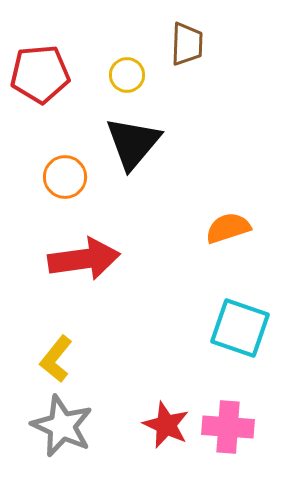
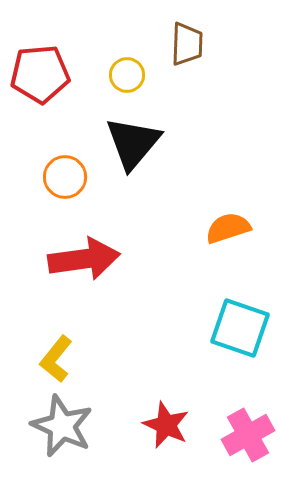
pink cross: moved 20 px right, 8 px down; rotated 33 degrees counterclockwise
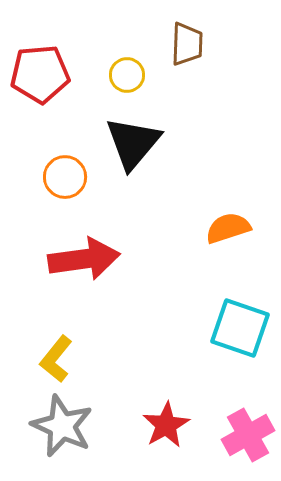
red star: rotated 18 degrees clockwise
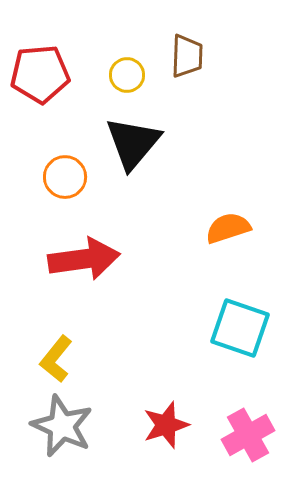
brown trapezoid: moved 12 px down
red star: rotated 12 degrees clockwise
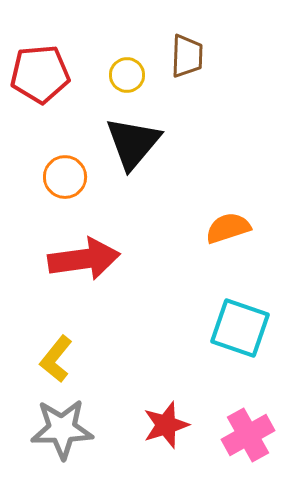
gray star: moved 3 px down; rotated 26 degrees counterclockwise
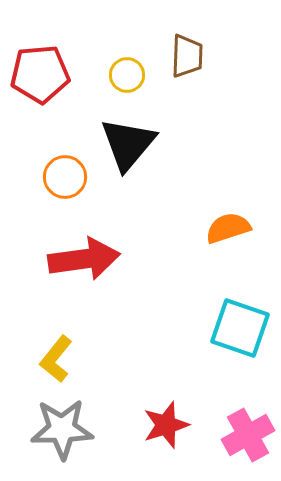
black triangle: moved 5 px left, 1 px down
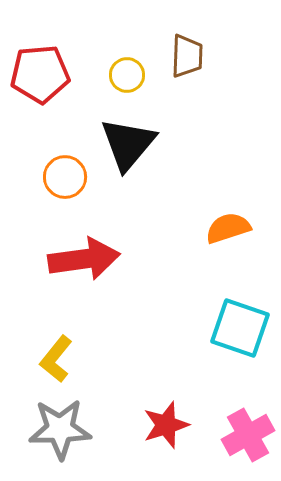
gray star: moved 2 px left
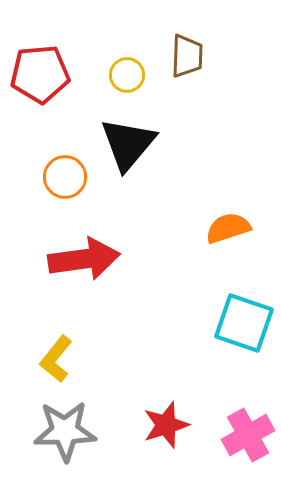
cyan square: moved 4 px right, 5 px up
gray star: moved 5 px right, 2 px down
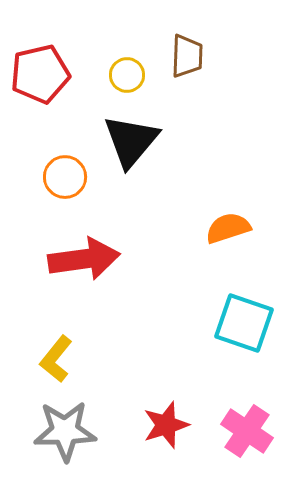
red pentagon: rotated 8 degrees counterclockwise
black triangle: moved 3 px right, 3 px up
pink cross: moved 1 px left, 4 px up; rotated 27 degrees counterclockwise
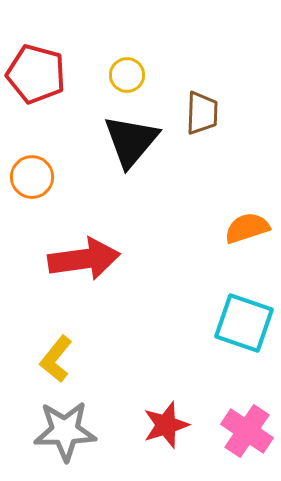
brown trapezoid: moved 15 px right, 57 px down
red pentagon: moved 4 px left; rotated 28 degrees clockwise
orange circle: moved 33 px left
orange semicircle: moved 19 px right
